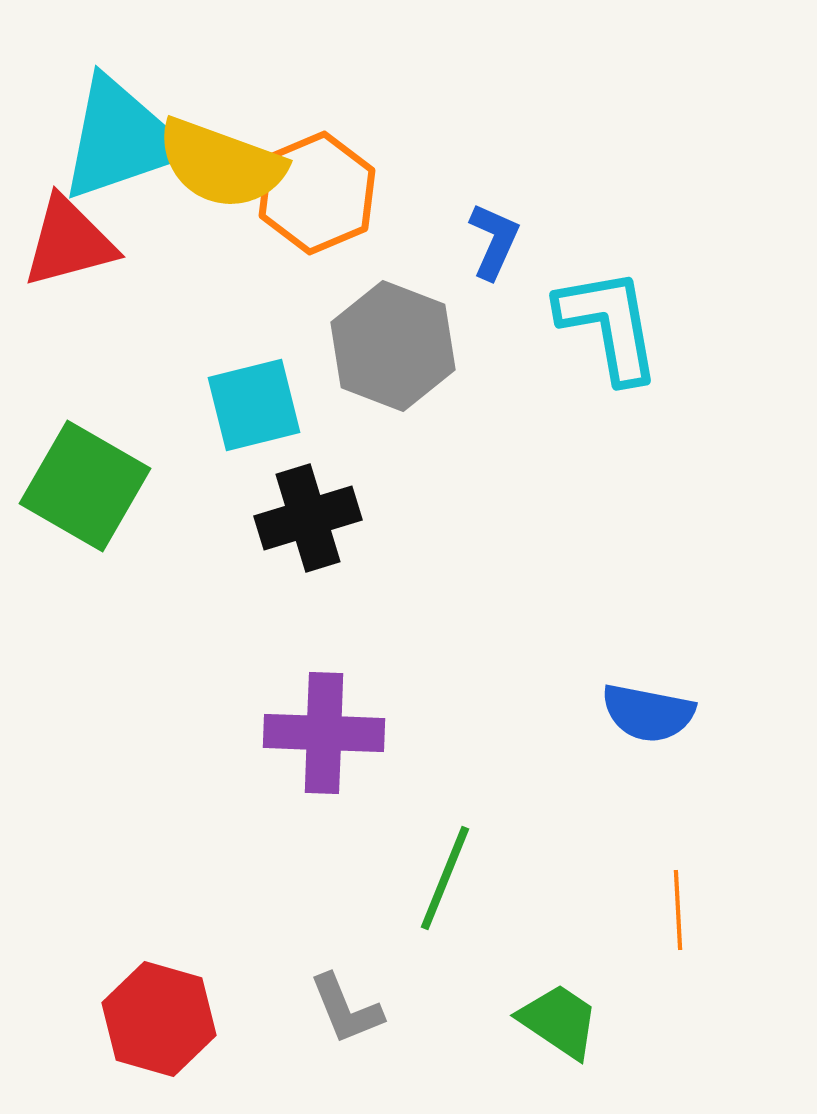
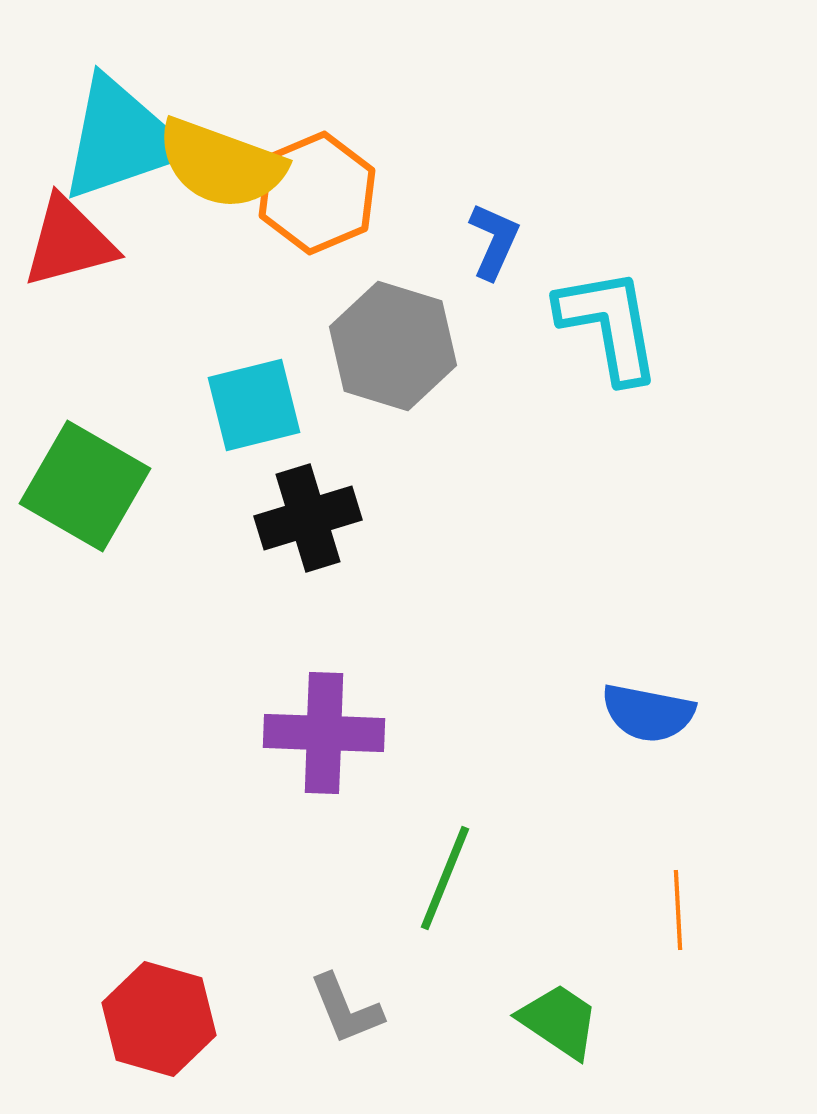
gray hexagon: rotated 4 degrees counterclockwise
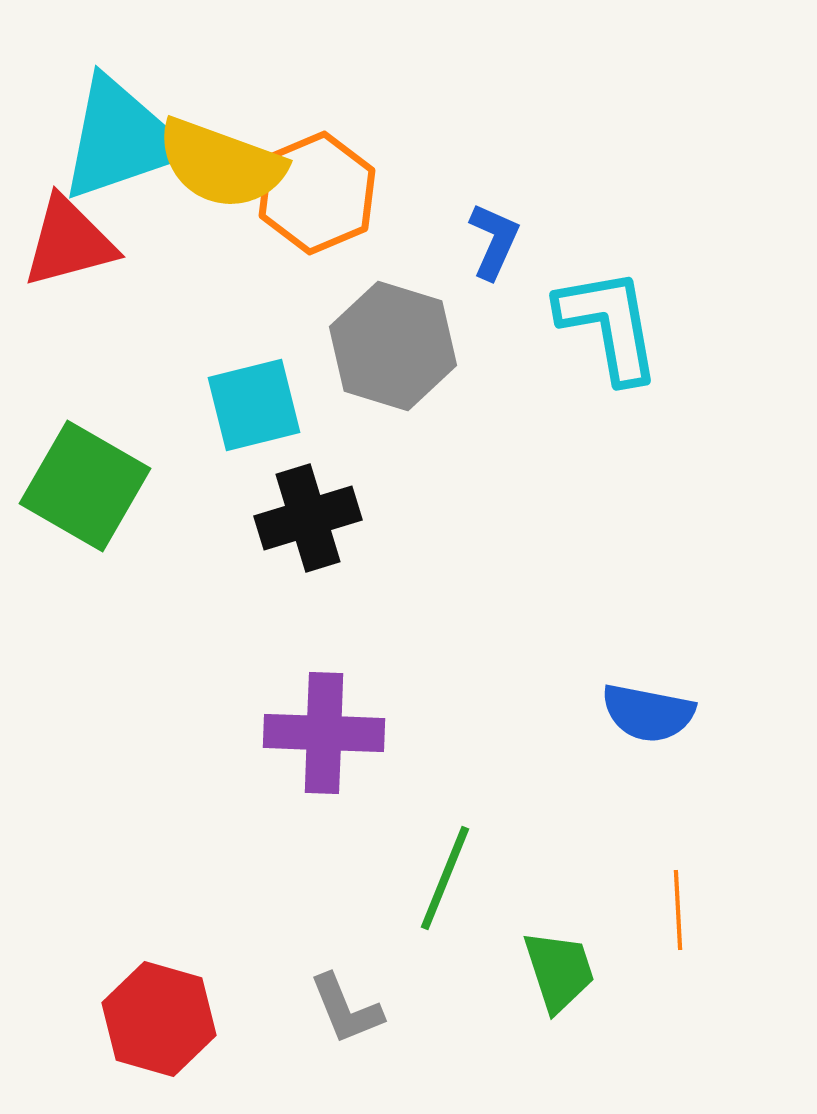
green trapezoid: moved 50 px up; rotated 38 degrees clockwise
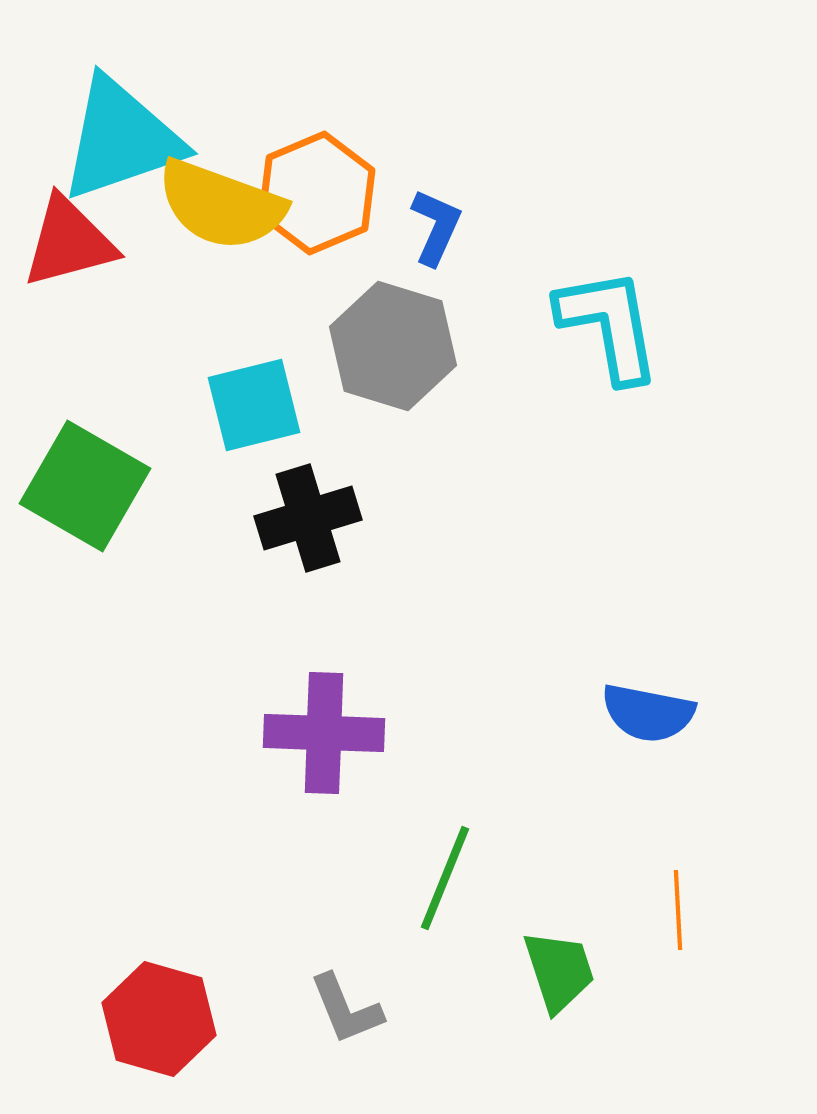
yellow semicircle: moved 41 px down
blue L-shape: moved 58 px left, 14 px up
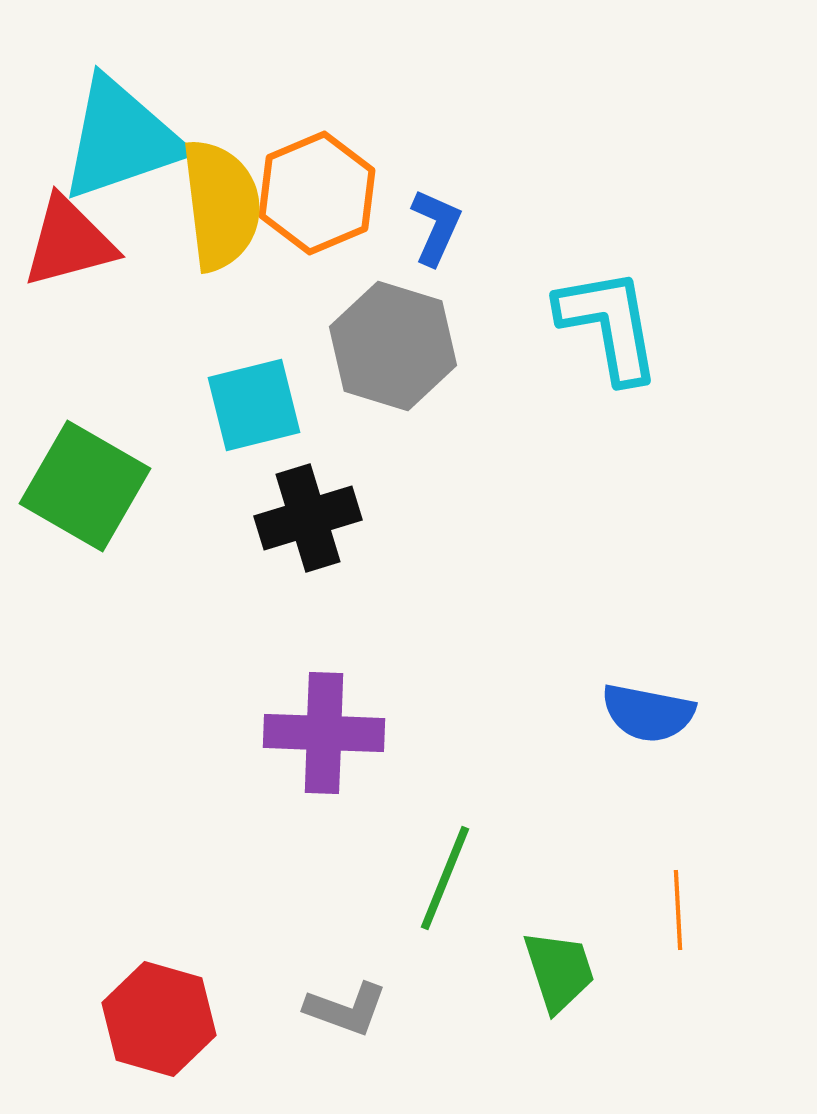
yellow semicircle: rotated 117 degrees counterclockwise
gray L-shape: rotated 48 degrees counterclockwise
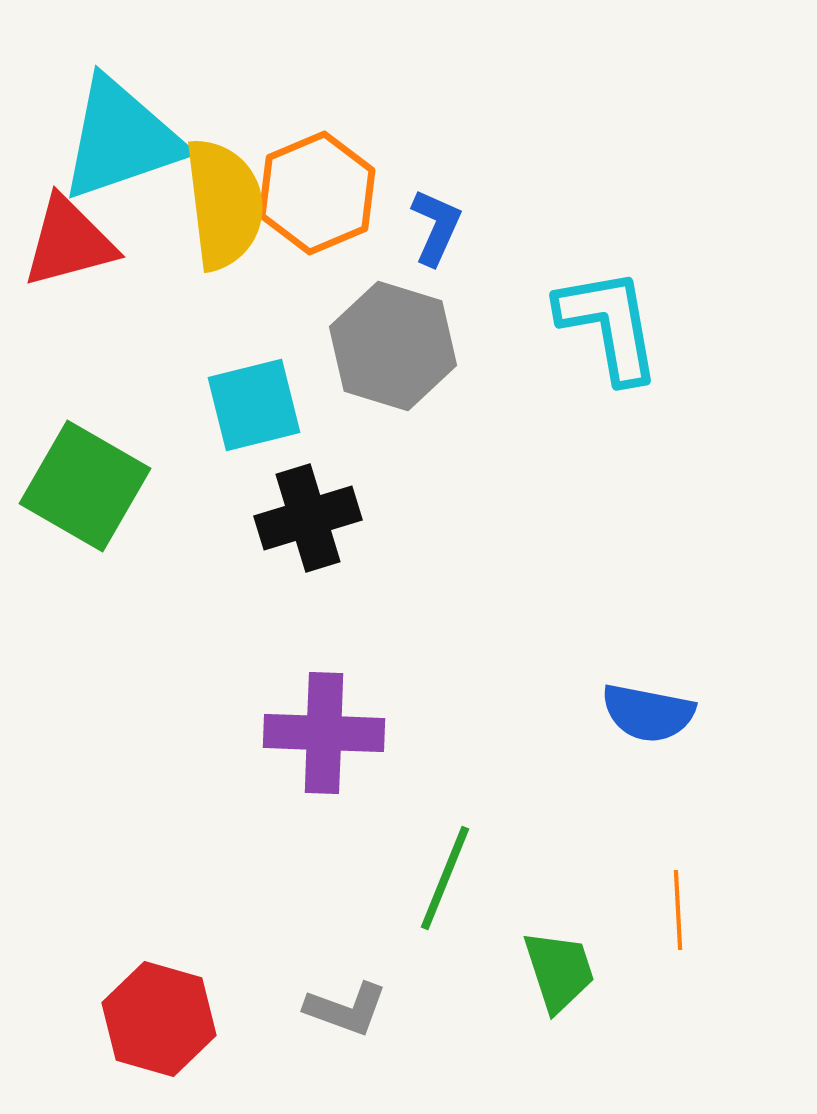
yellow semicircle: moved 3 px right, 1 px up
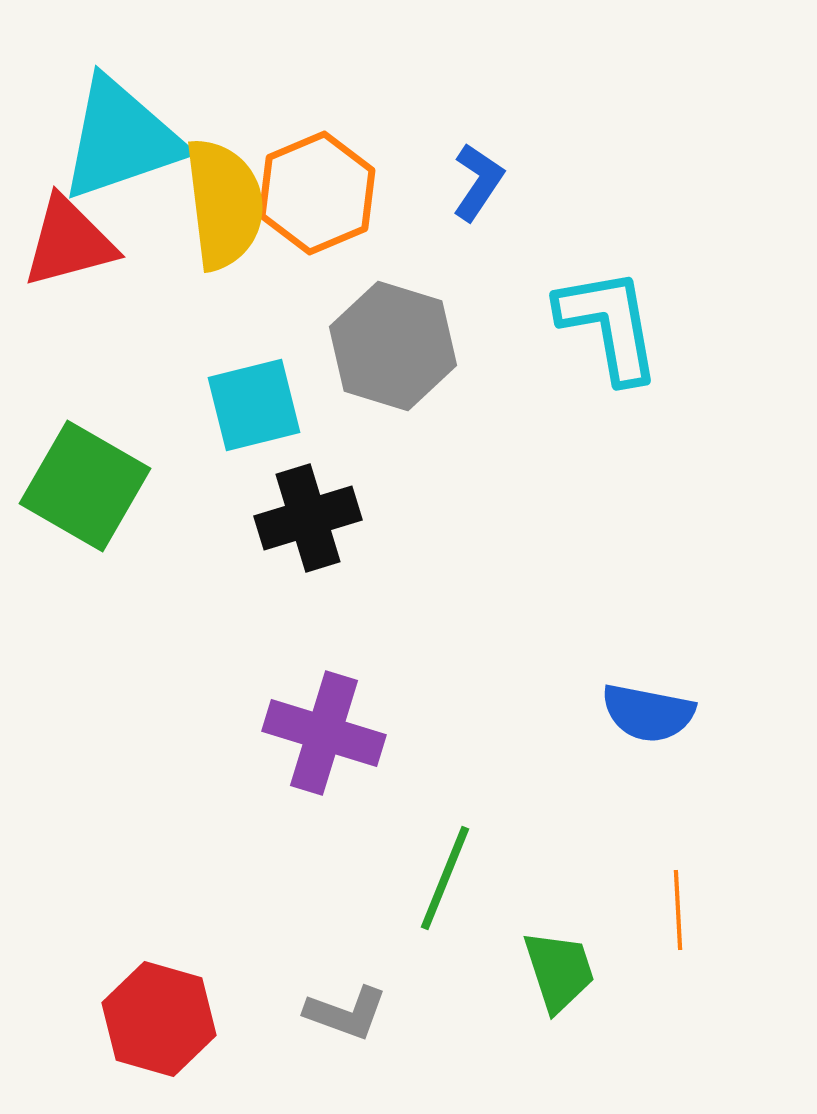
blue L-shape: moved 42 px right, 45 px up; rotated 10 degrees clockwise
purple cross: rotated 15 degrees clockwise
gray L-shape: moved 4 px down
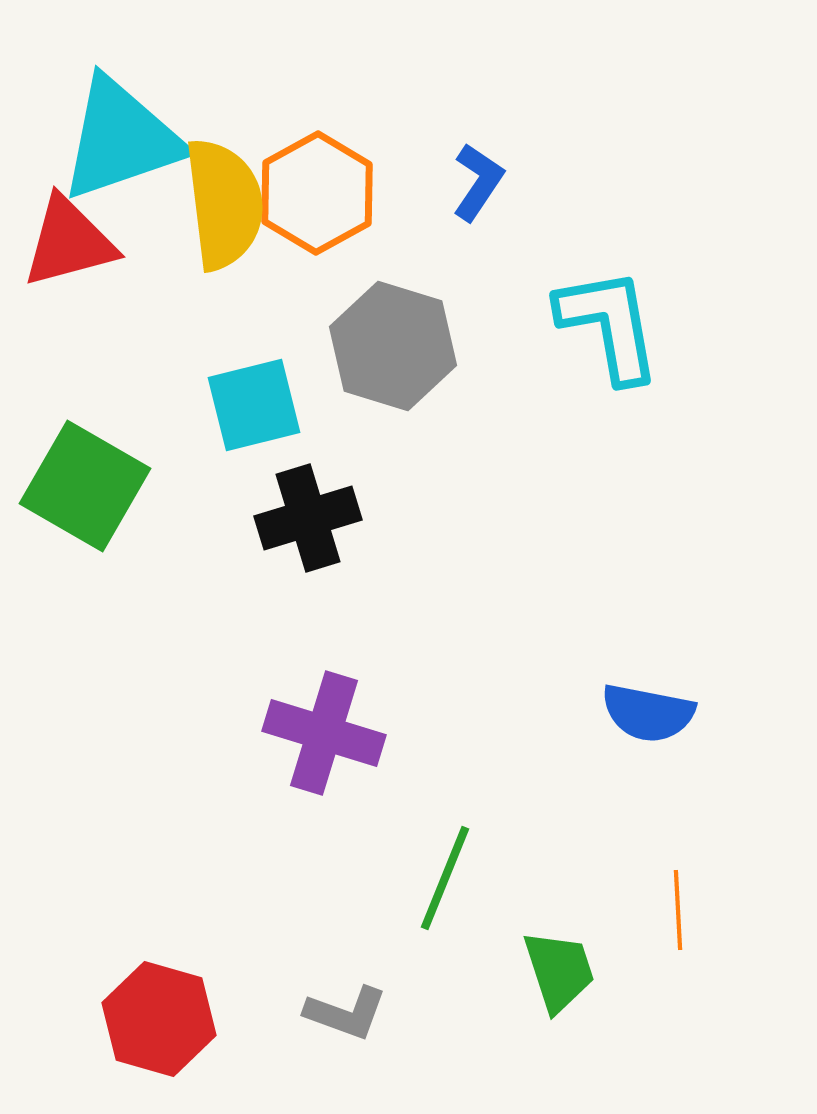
orange hexagon: rotated 6 degrees counterclockwise
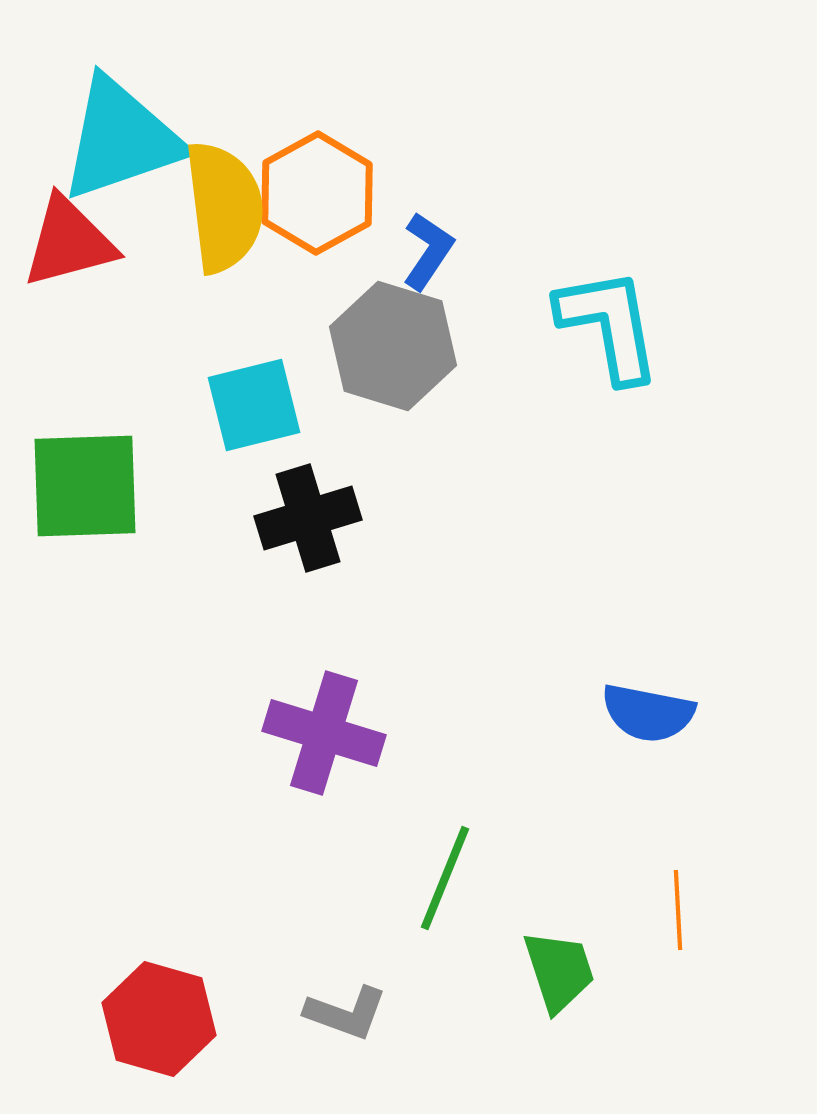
blue L-shape: moved 50 px left, 69 px down
yellow semicircle: moved 3 px down
green square: rotated 32 degrees counterclockwise
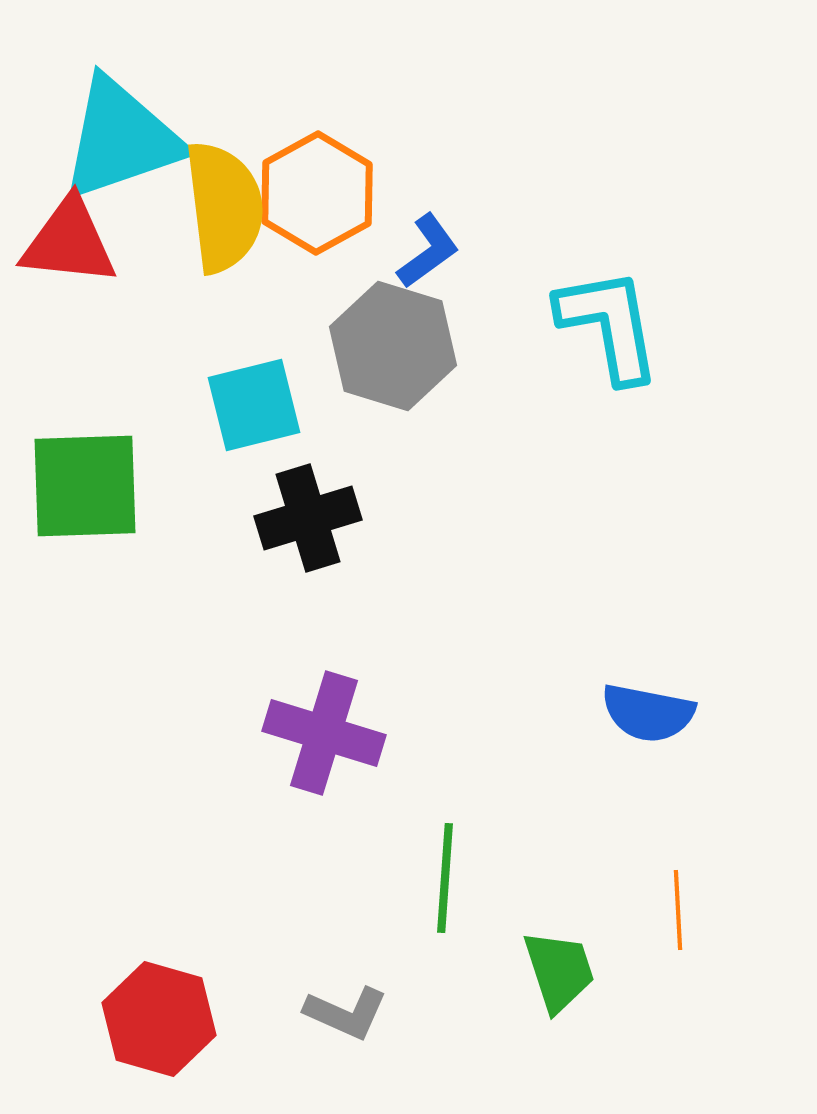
red triangle: rotated 21 degrees clockwise
blue L-shape: rotated 20 degrees clockwise
green line: rotated 18 degrees counterclockwise
gray L-shape: rotated 4 degrees clockwise
